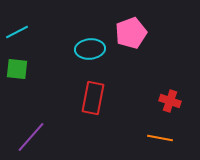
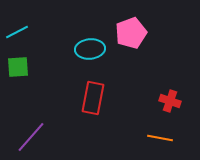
green square: moved 1 px right, 2 px up; rotated 10 degrees counterclockwise
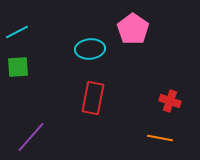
pink pentagon: moved 2 px right, 4 px up; rotated 16 degrees counterclockwise
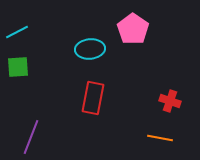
purple line: rotated 20 degrees counterclockwise
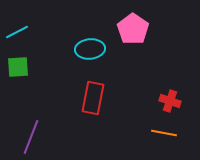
orange line: moved 4 px right, 5 px up
